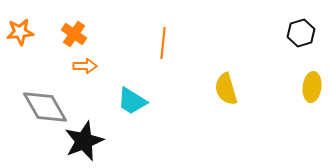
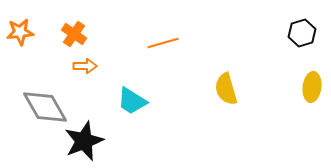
black hexagon: moved 1 px right
orange line: rotated 68 degrees clockwise
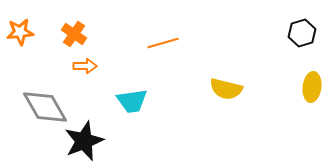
yellow semicircle: rotated 60 degrees counterclockwise
cyan trapezoid: rotated 40 degrees counterclockwise
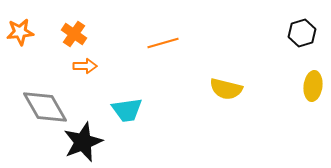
yellow ellipse: moved 1 px right, 1 px up
cyan trapezoid: moved 5 px left, 9 px down
black star: moved 1 px left, 1 px down
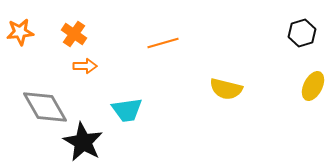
yellow ellipse: rotated 20 degrees clockwise
black star: rotated 21 degrees counterclockwise
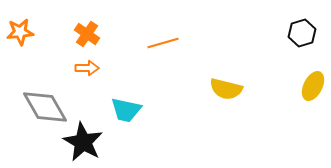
orange cross: moved 13 px right
orange arrow: moved 2 px right, 2 px down
cyan trapezoid: moved 1 px left; rotated 20 degrees clockwise
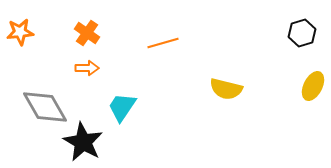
orange cross: moved 1 px up
cyan trapezoid: moved 4 px left, 3 px up; rotated 112 degrees clockwise
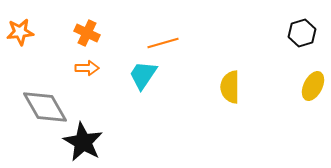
orange cross: rotated 10 degrees counterclockwise
yellow semicircle: moved 4 px right, 2 px up; rotated 76 degrees clockwise
cyan trapezoid: moved 21 px right, 32 px up
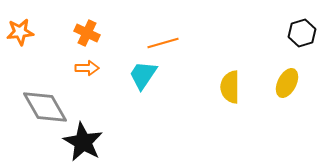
yellow ellipse: moved 26 px left, 3 px up
